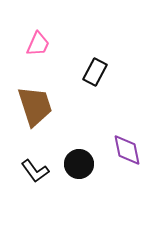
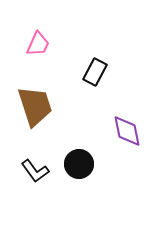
purple diamond: moved 19 px up
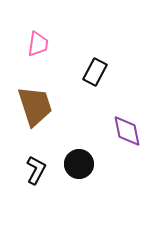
pink trapezoid: rotated 16 degrees counterclockwise
black L-shape: moved 1 px right, 1 px up; rotated 116 degrees counterclockwise
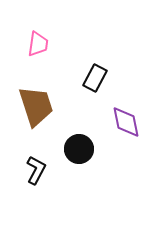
black rectangle: moved 6 px down
brown trapezoid: moved 1 px right
purple diamond: moved 1 px left, 9 px up
black circle: moved 15 px up
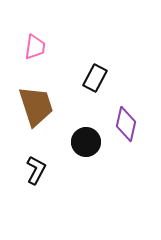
pink trapezoid: moved 3 px left, 3 px down
purple diamond: moved 2 px down; rotated 24 degrees clockwise
black circle: moved 7 px right, 7 px up
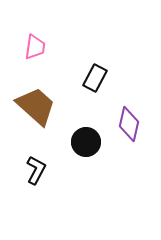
brown trapezoid: rotated 30 degrees counterclockwise
purple diamond: moved 3 px right
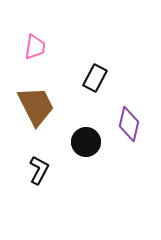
brown trapezoid: rotated 21 degrees clockwise
black L-shape: moved 3 px right
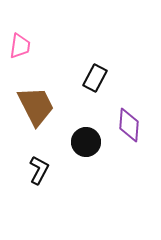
pink trapezoid: moved 15 px left, 1 px up
purple diamond: moved 1 px down; rotated 8 degrees counterclockwise
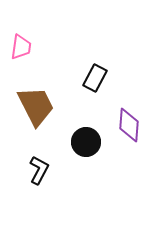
pink trapezoid: moved 1 px right, 1 px down
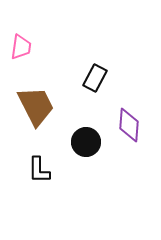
black L-shape: rotated 152 degrees clockwise
